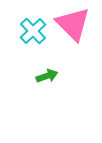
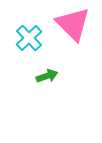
cyan cross: moved 4 px left, 7 px down
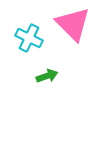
cyan cross: rotated 20 degrees counterclockwise
